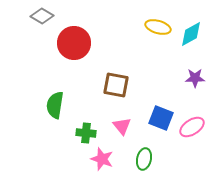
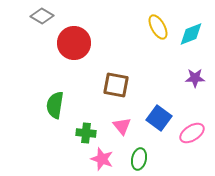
yellow ellipse: rotated 45 degrees clockwise
cyan diamond: rotated 8 degrees clockwise
blue square: moved 2 px left; rotated 15 degrees clockwise
pink ellipse: moved 6 px down
green ellipse: moved 5 px left
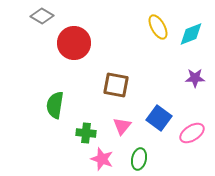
pink triangle: rotated 18 degrees clockwise
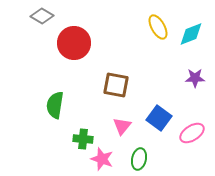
green cross: moved 3 px left, 6 px down
